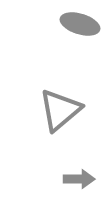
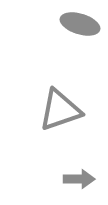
gray triangle: rotated 21 degrees clockwise
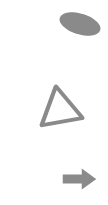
gray triangle: rotated 9 degrees clockwise
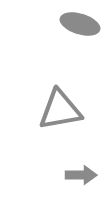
gray arrow: moved 2 px right, 4 px up
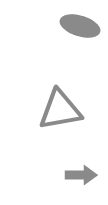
gray ellipse: moved 2 px down
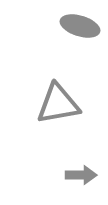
gray triangle: moved 2 px left, 6 px up
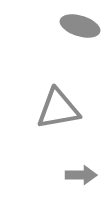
gray triangle: moved 5 px down
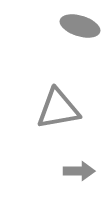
gray arrow: moved 2 px left, 4 px up
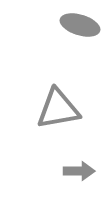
gray ellipse: moved 1 px up
